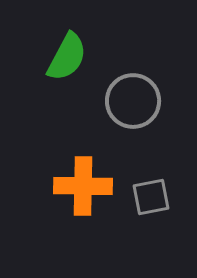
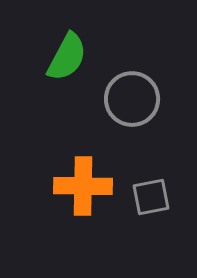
gray circle: moved 1 px left, 2 px up
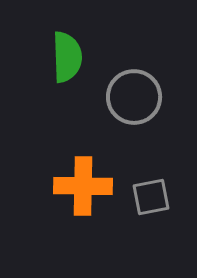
green semicircle: rotated 30 degrees counterclockwise
gray circle: moved 2 px right, 2 px up
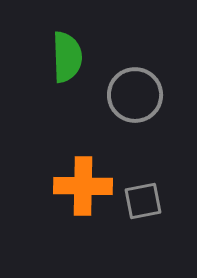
gray circle: moved 1 px right, 2 px up
gray square: moved 8 px left, 4 px down
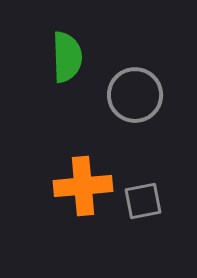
orange cross: rotated 6 degrees counterclockwise
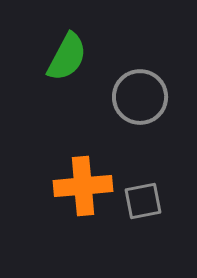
green semicircle: rotated 30 degrees clockwise
gray circle: moved 5 px right, 2 px down
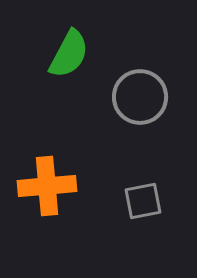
green semicircle: moved 2 px right, 3 px up
orange cross: moved 36 px left
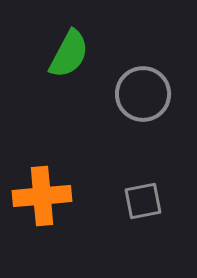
gray circle: moved 3 px right, 3 px up
orange cross: moved 5 px left, 10 px down
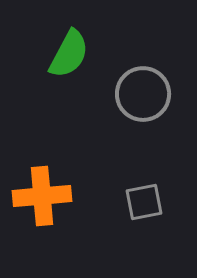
gray square: moved 1 px right, 1 px down
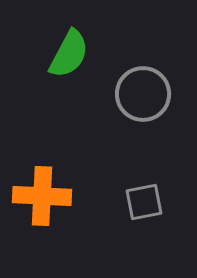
orange cross: rotated 8 degrees clockwise
